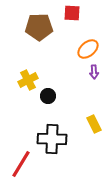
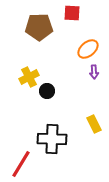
yellow cross: moved 1 px right, 3 px up
black circle: moved 1 px left, 5 px up
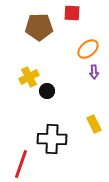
red line: rotated 12 degrees counterclockwise
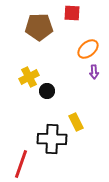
yellow rectangle: moved 18 px left, 2 px up
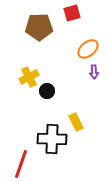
red square: rotated 18 degrees counterclockwise
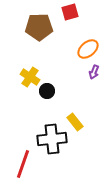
red square: moved 2 px left, 1 px up
purple arrow: rotated 24 degrees clockwise
yellow cross: moved 1 px right; rotated 30 degrees counterclockwise
yellow rectangle: moved 1 px left; rotated 12 degrees counterclockwise
black cross: rotated 8 degrees counterclockwise
red line: moved 2 px right
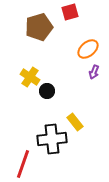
brown pentagon: rotated 16 degrees counterclockwise
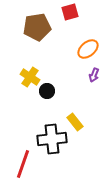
brown pentagon: moved 2 px left; rotated 8 degrees clockwise
purple arrow: moved 3 px down
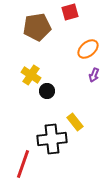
yellow cross: moved 1 px right, 2 px up
